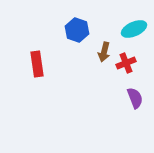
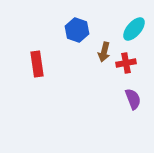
cyan ellipse: rotated 25 degrees counterclockwise
red cross: rotated 12 degrees clockwise
purple semicircle: moved 2 px left, 1 px down
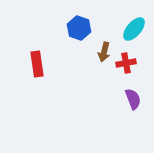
blue hexagon: moved 2 px right, 2 px up
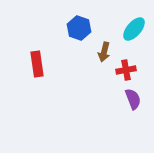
red cross: moved 7 px down
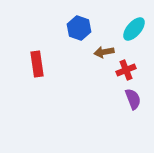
brown arrow: rotated 66 degrees clockwise
red cross: rotated 12 degrees counterclockwise
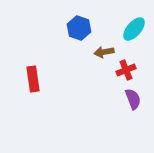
red rectangle: moved 4 px left, 15 px down
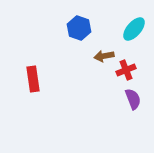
brown arrow: moved 4 px down
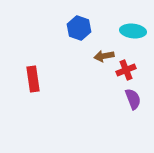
cyan ellipse: moved 1 px left, 2 px down; rotated 55 degrees clockwise
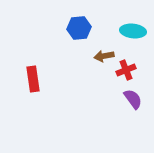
blue hexagon: rotated 25 degrees counterclockwise
purple semicircle: rotated 15 degrees counterclockwise
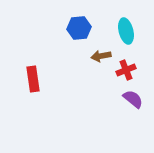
cyan ellipse: moved 7 px left; rotated 70 degrees clockwise
brown arrow: moved 3 px left
purple semicircle: rotated 15 degrees counterclockwise
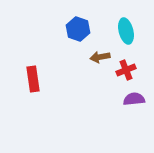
blue hexagon: moved 1 px left, 1 px down; rotated 25 degrees clockwise
brown arrow: moved 1 px left, 1 px down
purple semicircle: moved 1 px right; rotated 45 degrees counterclockwise
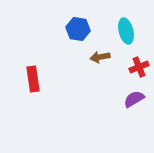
blue hexagon: rotated 10 degrees counterclockwise
red cross: moved 13 px right, 3 px up
purple semicircle: rotated 25 degrees counterclockwise
